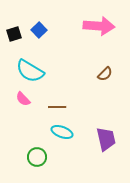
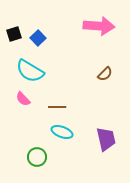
blue square: moved 1 px left, 8 px down
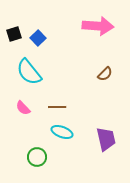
pink arrow: moved 1 px left
cyan semicircle: moved 1 px left, 1 px down; rotated 20 degrees clockwise
pink semicircle: moved 9 px down
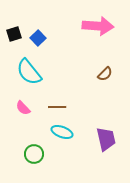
green circle: moved 3 px left, 3 px up
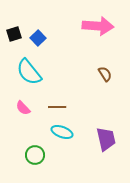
brown semicircle: rotated 77 degrees counterclockwise
green circle: moved 1 px right, 1 px down
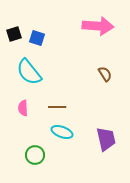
blue square: moved 1 px left; rotated 28 degrees counterclockwise
pink semicircle: rotated 42 degrees clockwise
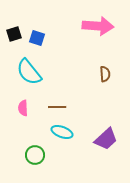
brown semicircle: rotated 28 degrees clockwise
purple trapezoid: rotated 60 degrees clockwise
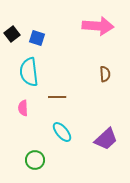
black square: moved 2 px left; rotated 21 degrees counterclockwise
cyan semicircle: rotated 32 degrees clockwise
brown line: moved 10 px up
cyan ellipse: rotated 30 degrees clockwise
green circle: moved 5 px down
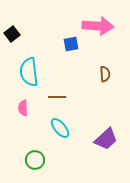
blue square: moved 34 px right, 6 px down; rotated 28 degrees counterclockwise
cyan ellipse: moved 2 px left, 4 px up
